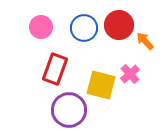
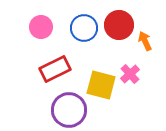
orange arrow: rotated 18 degrees clockwise
red rectangle: rotated 44 degrees clockwise
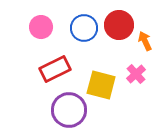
pink cross: moved 6 px right
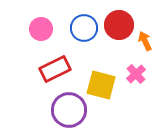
pink circle: moved 2 px down
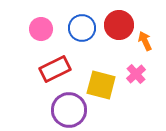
blue circle: moved 2 px left
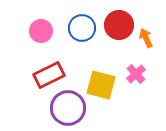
pink circle: moved 2 px down
orange arrow: moved 1 px right, 3 px up
red rectangle: moved 6 px left, 6 px down
purple circle: moved 1 px left, 2 px up
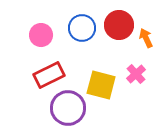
pink circle: moved 4 px down
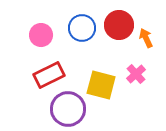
purple circle: moved 1 px down
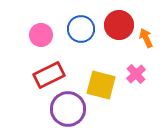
blue circle: moved 1 px left, 1 px down
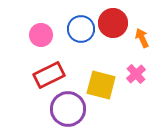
red circle: moved 6 px left, 2 px up
orange arrow: moved 4 px left
